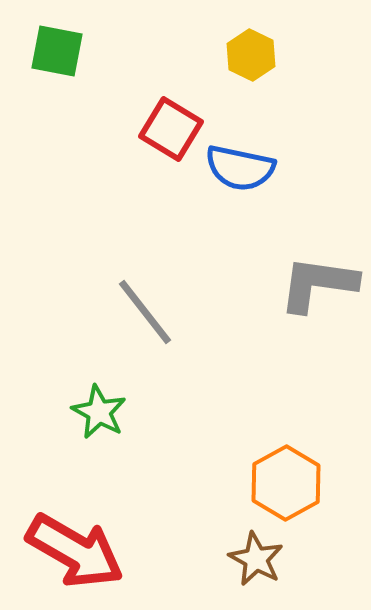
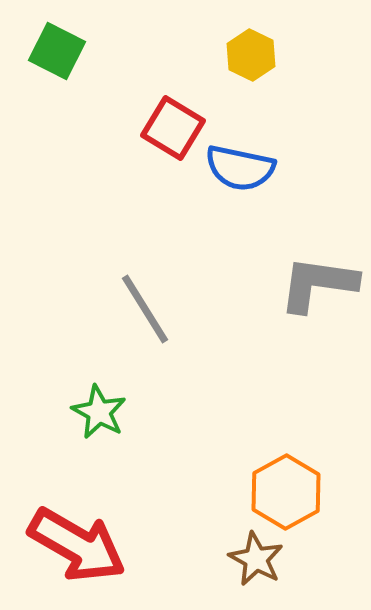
green square: rotated 16 degrees clockwise
red square: moved 2 px right, 1 px up
gray line: moved 3 px up; rotated 6 degrees clockwise
orange hexagon: moved 9 px down
red arrow: moved 2 px right, 6 px up
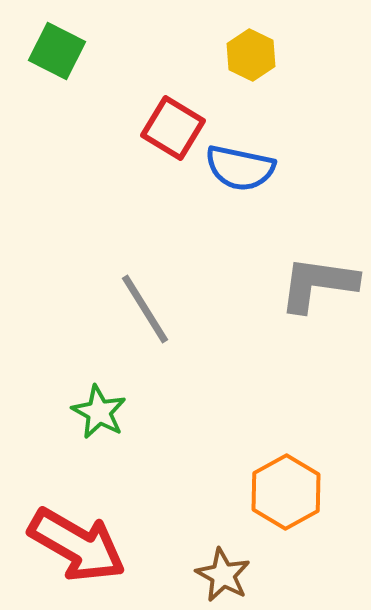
brown star: moved 33 px left, 16 px down
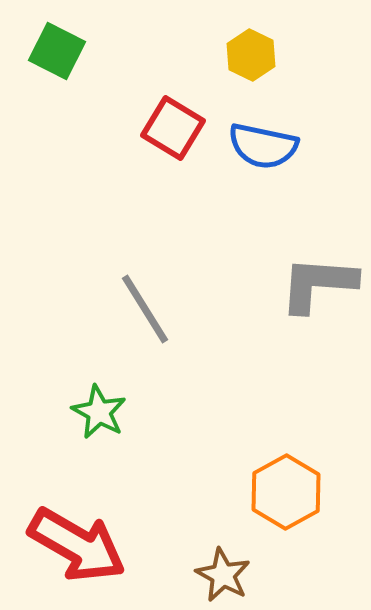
blue semicircle: moved 23 px right, 22 px up
gray L-shape: rotated 4 degrees counterclockwise
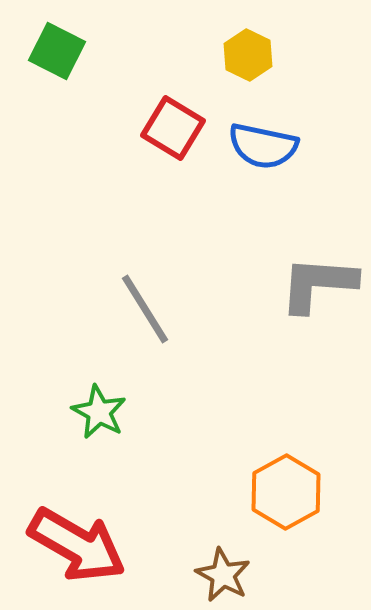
yellow hexagon: moved 3 px left
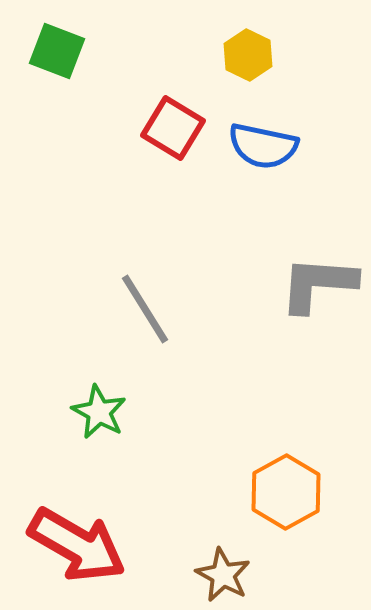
green square: rotated 6 degrees counterclockwise
